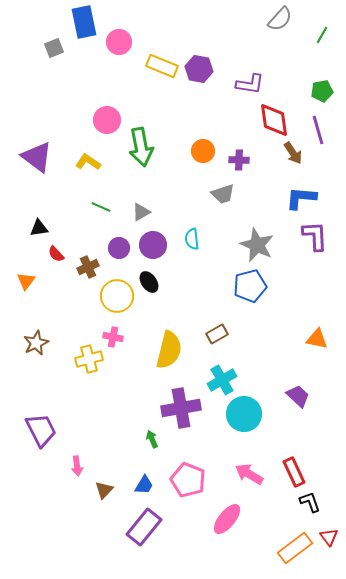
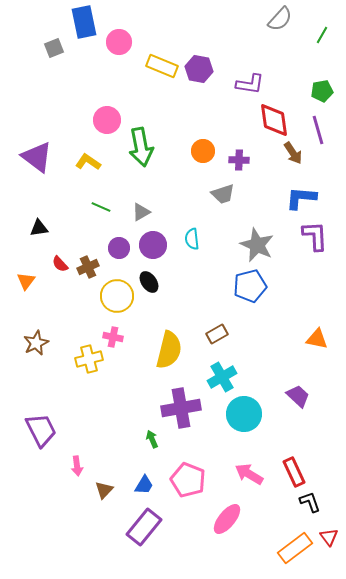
red semicircle at (56, 254): moved 4 px right, 10 px down
cyan cross at (222, 380): moved 3 px up
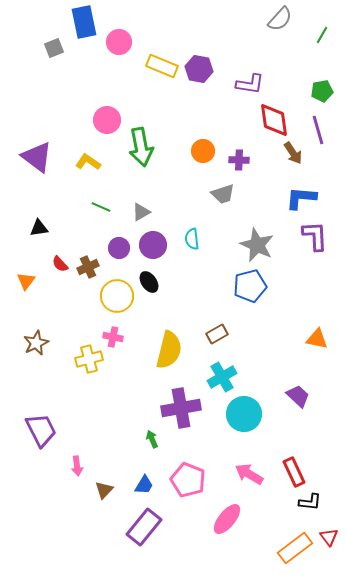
black L-shape at (310, 502): rotated 115 degrees clockwise
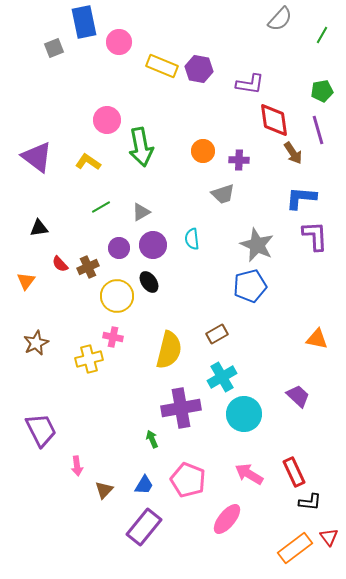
green line at (101, 207): rotated 54 degrees counterclockwise
